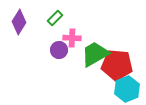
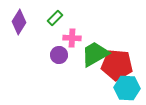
purple circle: moved 5 px down
cyan hexagon: moved 1 px up; rotated 25 degrees clockwise
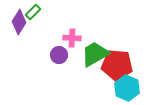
green rectangle: moved 22 px left, 6 px up
cyan hexagon: rotated 20 degrees clockwise
